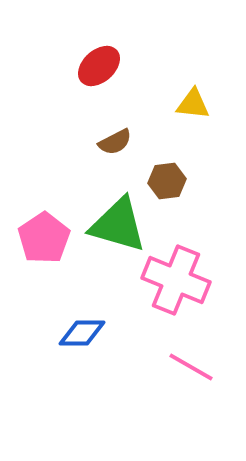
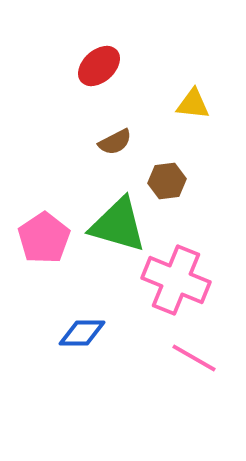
pink line: moved 3 px right, 9 px up
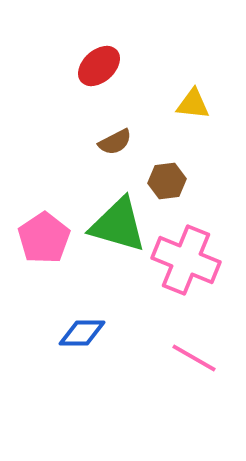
pink cross: moved 10 px right, 20 px up
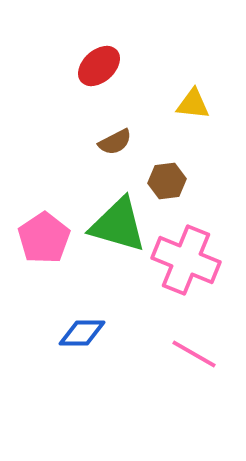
pink line: moved 4 px up
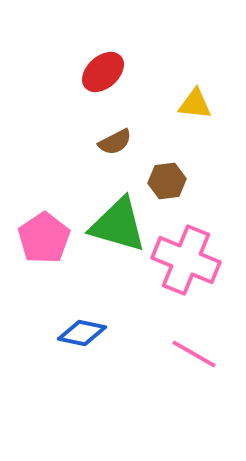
red ellipse: moved 4 px right, 6 px down
yellow triangle: moved 2 px right
blue diamond: rotated 12 degrees clockwise
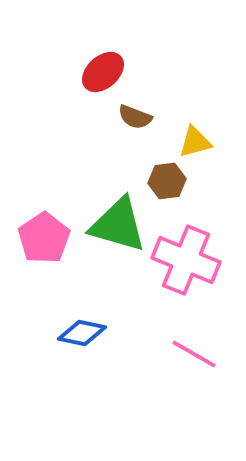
yellow triangle: moved 38 px down; rotated 21 degrees counterclockwise
brown semicircle: moved 20 px right, 25 px up; rotated 48 degrees clockwise
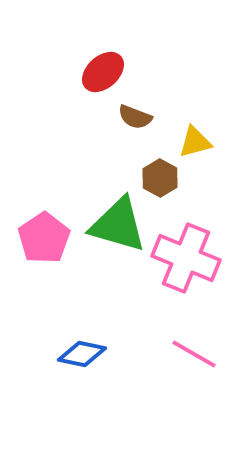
brown hexagon: moved 7 px left, 3 px up; rotated 24 degrees counterclockwise
pink cross: moved 2 px up
blue diamond: moved 21 px down
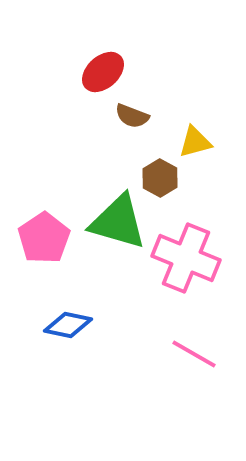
brown semicircle: moved 3 px left, 1 px up
green triangle: moved 3 px up
blue diamond: moved 14 px left, 29 px up
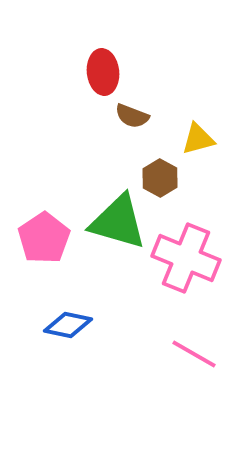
red ellipse: rotated 54 degrees counterclockwise
yellow triangle: moved 3 px right, 3 px up
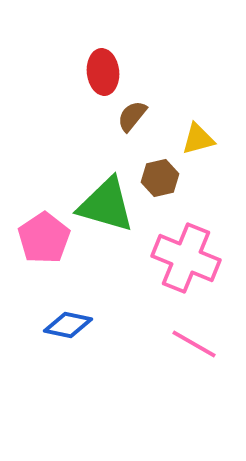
brown semicircle: rotated 108 degrees clockwise
brown hexagon: rotated 18 degrees clockwise
green triangle: moved 12 px left, 17 px up
pink line: moved 10 px up
